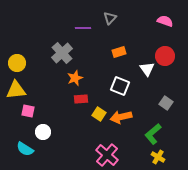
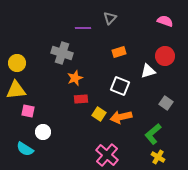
gray cross: rotated 30 degrees counterclockwise
white triangle: moved 1 px right, 2 px down; rotated 49 degrees clockwise
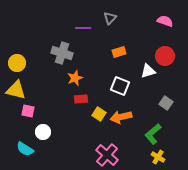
yellow triangle: rotated 20 degrees clockwise
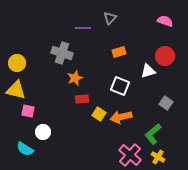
red rectangle: moved 1 px right
pink cross: moved 23 px right
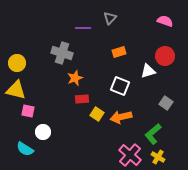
yellow square: moved 2 px left
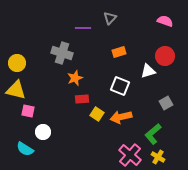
gray square: rotated 24 degrees clockwise
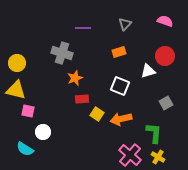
gray triangle: moved 15 px right, 6 px down
orange arrow: moved 2 px down
green L-shape: moved 1 px right, 1 px up; rotated 135 degrees clockwise
